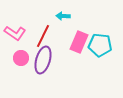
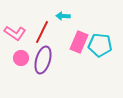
red line: moved 1 px left, 4 px up
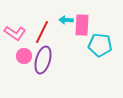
cyan arrow: moved 3 px right, 4 px down
pink rectangle: moved 3 px right, 17 px up; rotated 20 degrees counterclockwise
pink circle: moved 3 px right, 2 px up
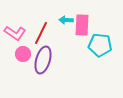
red line: moved 1 px left, 1 px down
pink circle: moved 1 px left, 2 px up
